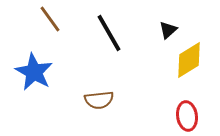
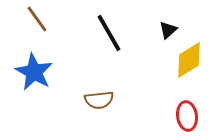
brown line: moved 13 px left
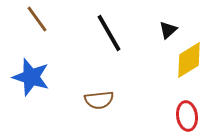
blue star: moved 3 px left, 5 px down; rotated 12 degrees counterclockwise
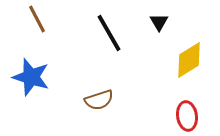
brown line: rotated 8 degrees clockwise
black triangle: moved 9 px left, 8 px up; rotated 18 degrees counterclockwise
brown semicircle: rotated 12 degrees counterclockwise
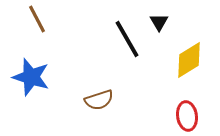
black line: moved 18 px right, 6 px down
